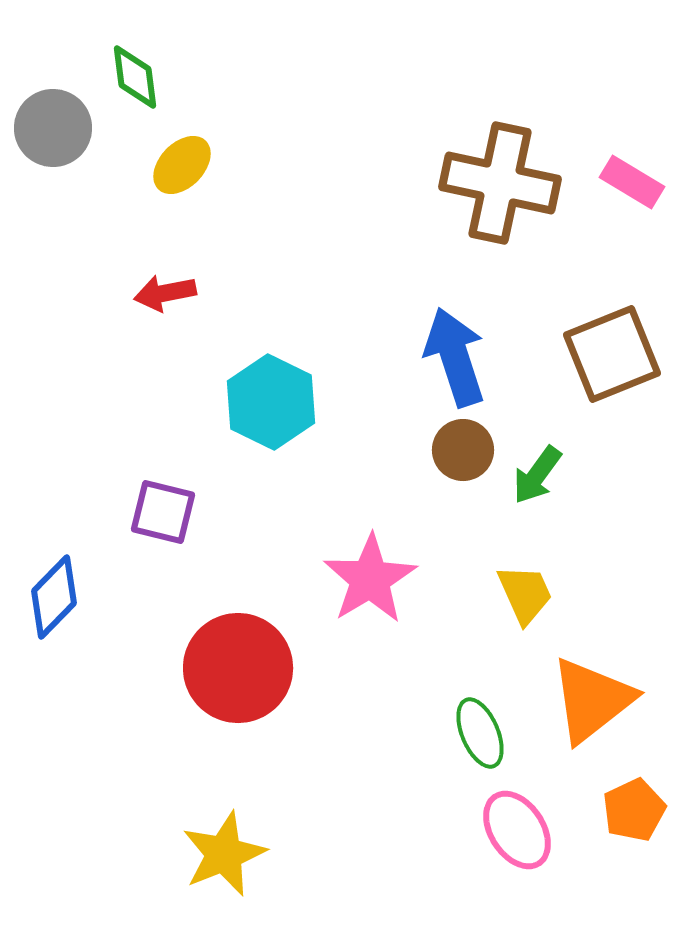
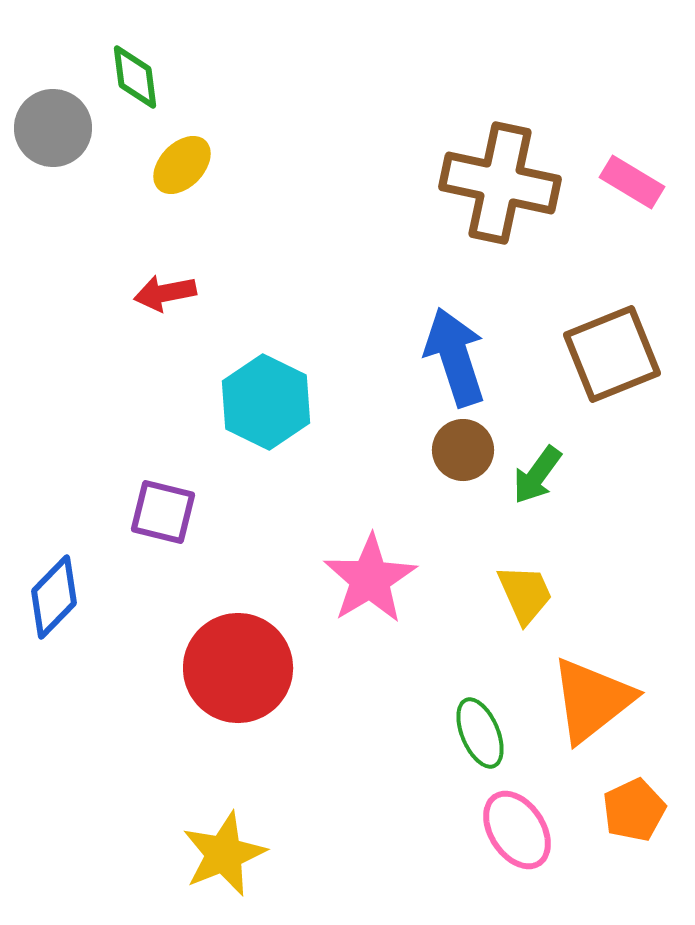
cyan hexagon: moved 5 px left
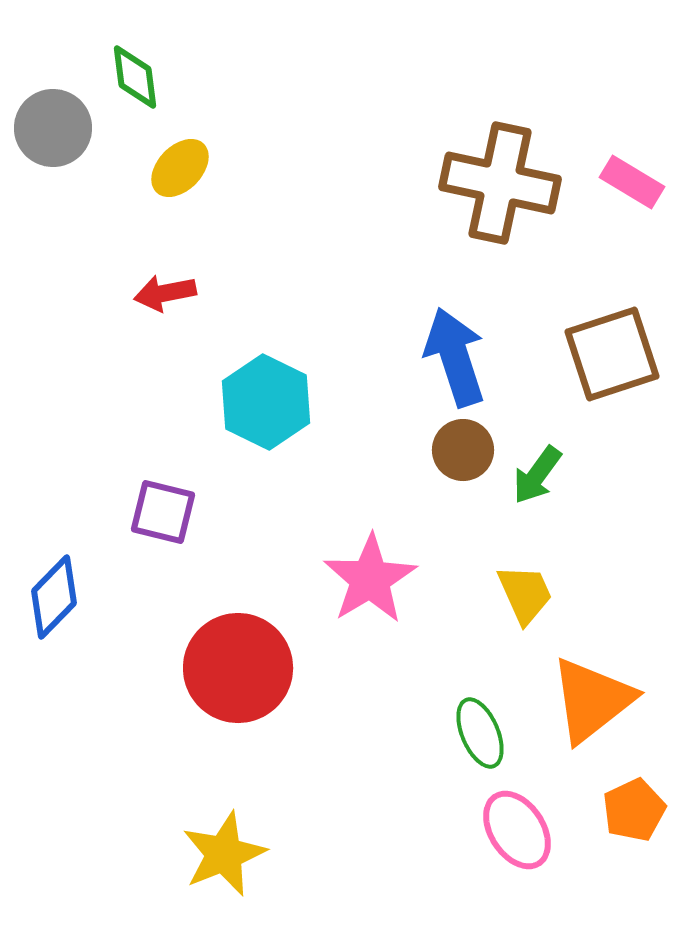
yellow ellipse: moved 2 px left, 3 px down
brown square: rotated 4 degrees clockwise
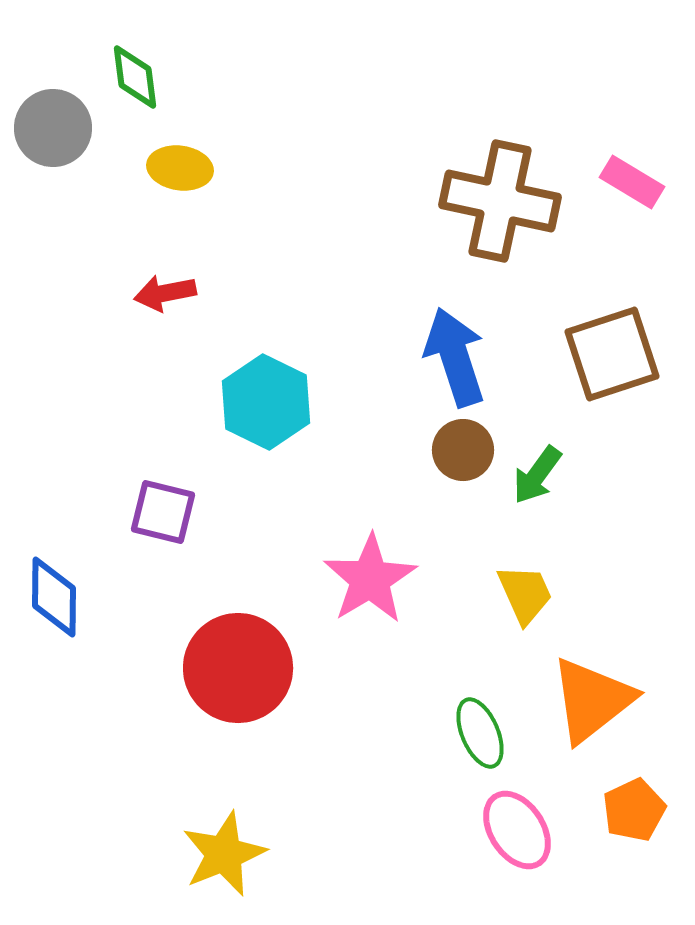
yellow ellipse: rotated 54 degrees clockwise
brown cross: moved 18 px down
blue diamond: rotated 44 degrees counterclockwise
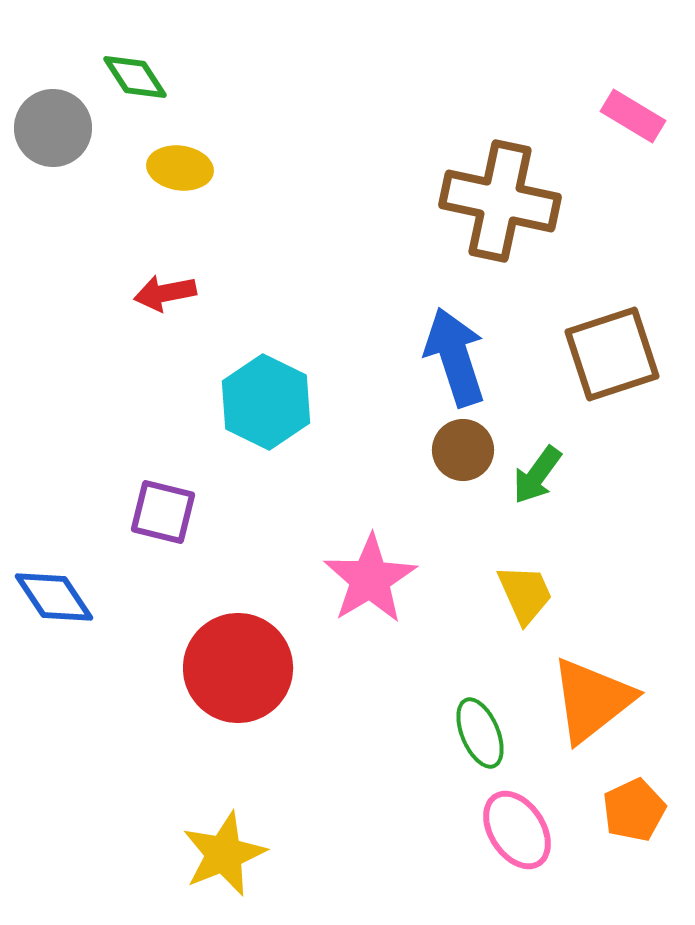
green diamond: rotated 26 degrees counterclockwise
pink rectangle: moved 1 px right, 66 px up
blue diamond: rotated 34 degrees counterclockwise
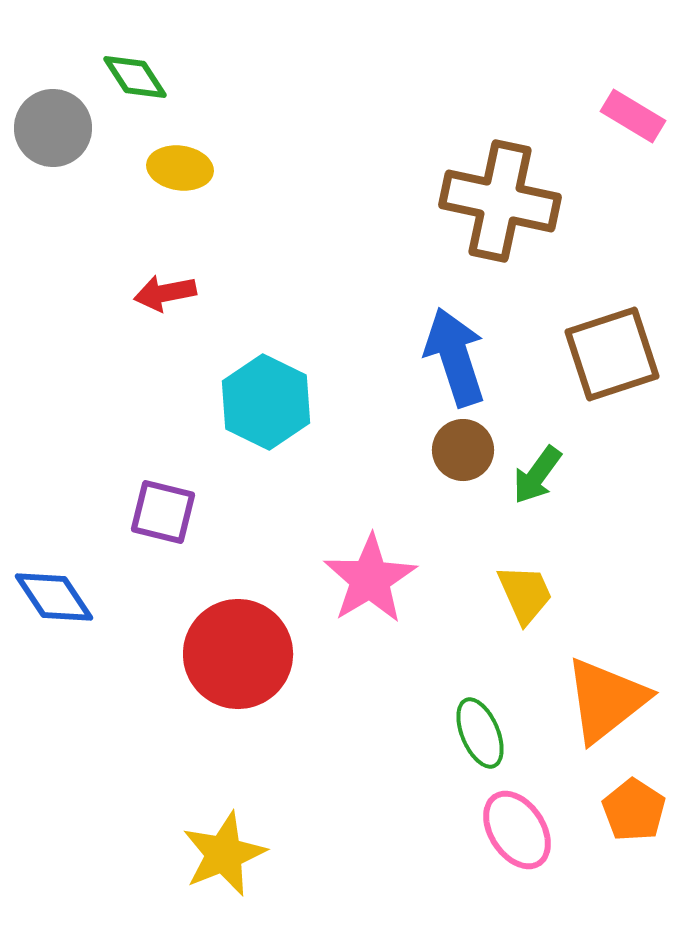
red circle: moved 14 px up
orange triangle: moved 14 px right
orange pentagon: rotated 14 degrees counterclockwise
